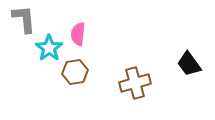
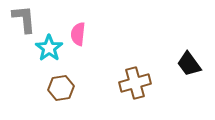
brown hexagon: moved 14 px left, 16 px down
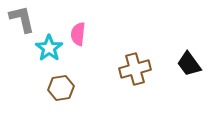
gray L-shape: moved 2 px left; rotated 8 degrees counterclockwise
brown cross: moved 14 px up
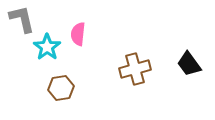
cyan star: moved 2 px left, 1 px up
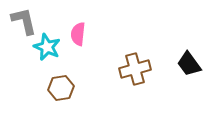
gray L-shape: moved 2 px right, 2 px down
cyan star: rotated 12 degrees counterclockwise
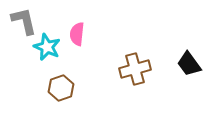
pink semicircle: moved 1 px left
brown hexagon: rotated 10 degrees counterclockwise
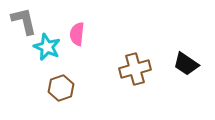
black trapezoid: moved 3 px left; rotated 20 degrees counterclockwise
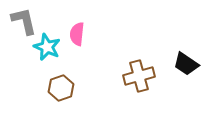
brown cross: moved 4 px right, 7 px down
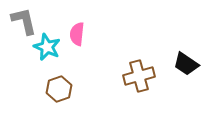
brown hexagon: moved 2 px left, 1 px down
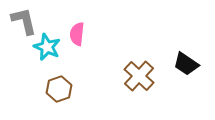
brown cross: rotated 32 degrees counterclockwise
